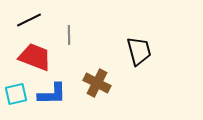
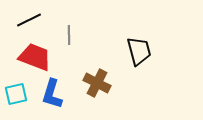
blue L-shape: rotated 108 degrees clockwise
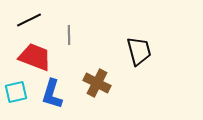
cyan square: moved 2 px up
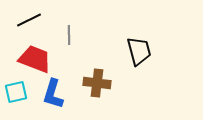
red trapezoid: moved 2 px down
brown cross: rotated 20 degrees counterclockwise
blue L-shape: moved 1 px right
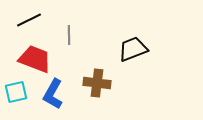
black trapezoid: moved 6 px left, 2 px up; rotated 96 degrees counterclockwise
blue L-shape: rotated 12 degrees clockwise
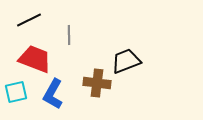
black trapezoid: moved 7 px left, 12 px down
